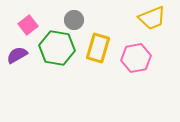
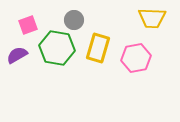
yellow trapezoid: rotated 24 degrees clockwise
pink square: rotated 18 degrees clockwise
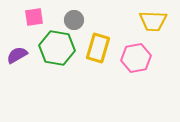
yellow trapezoid: moved 1 px right, 3 px down
pink square: moved 6 px right, 8 px up; rotated 12 degrees clockwise
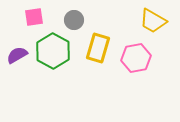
yellow trapezoid: rotated 28 degrees clockwise
green hexagon: moved 4 px left, 3 px down; rotated 20 degrees clockwise
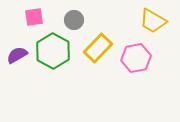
yellow rectangle: rotated 28 degrees clockwise
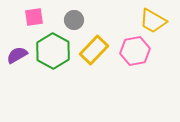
yellow rectangle: moved 4 px left, 2 px down
pink hexagon: moved 1 px left, 7 px up
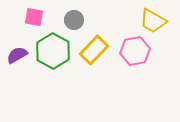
pink square: rotated 18 degrees clockwise
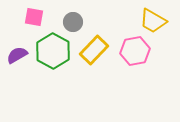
gray circle: moved 1 px left, 2 px down
